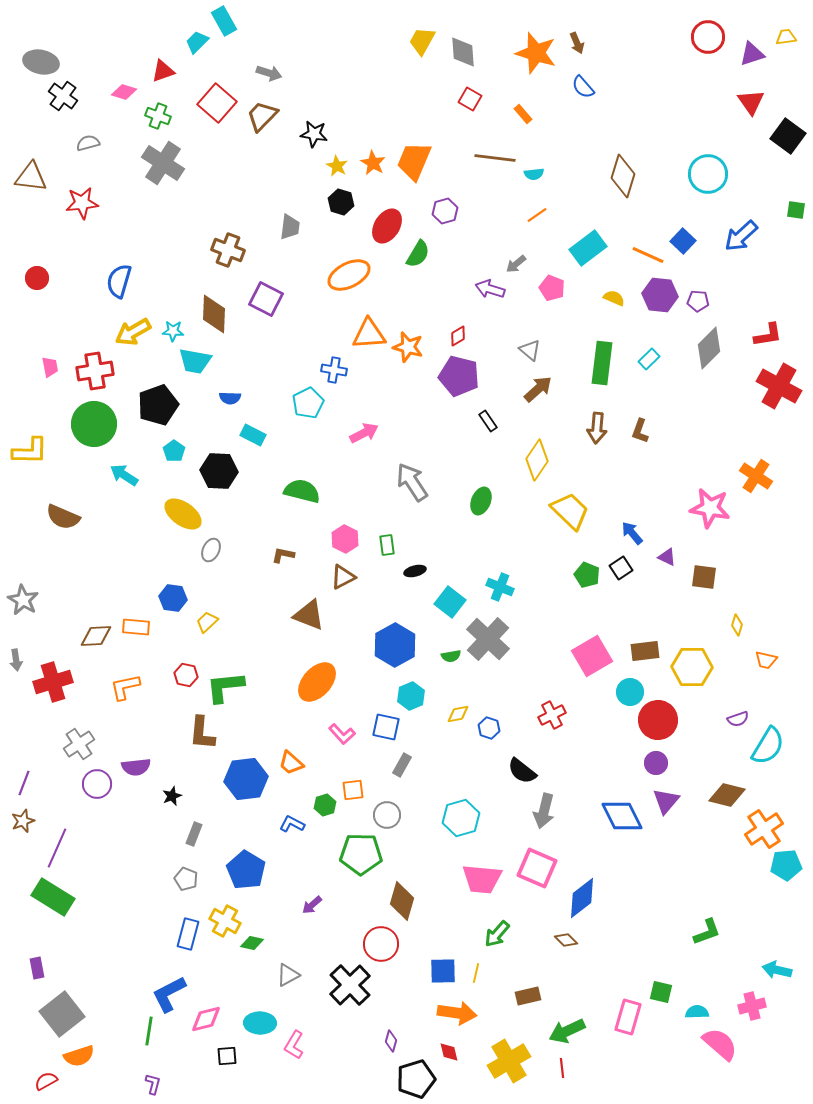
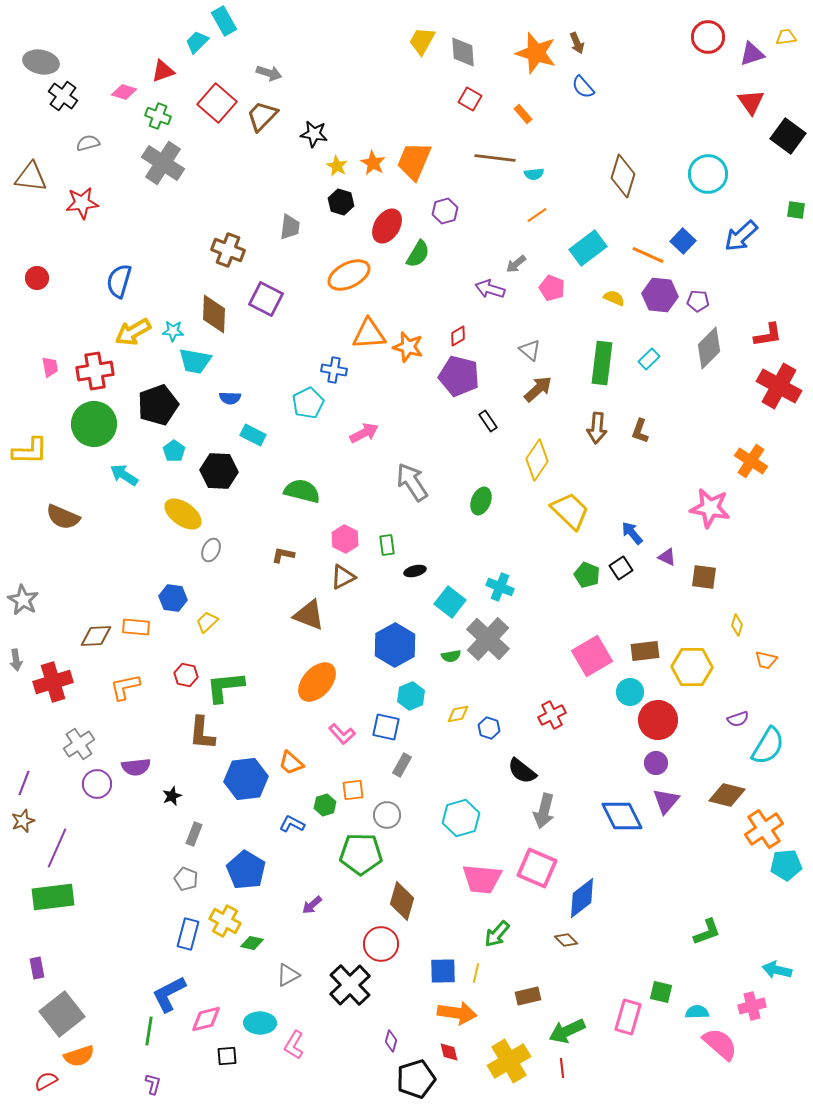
orange cross at (756, 476): moved 5 px left, 15 px up
green rectangle at (53, 897): rotated 39 degrees counterclockwise
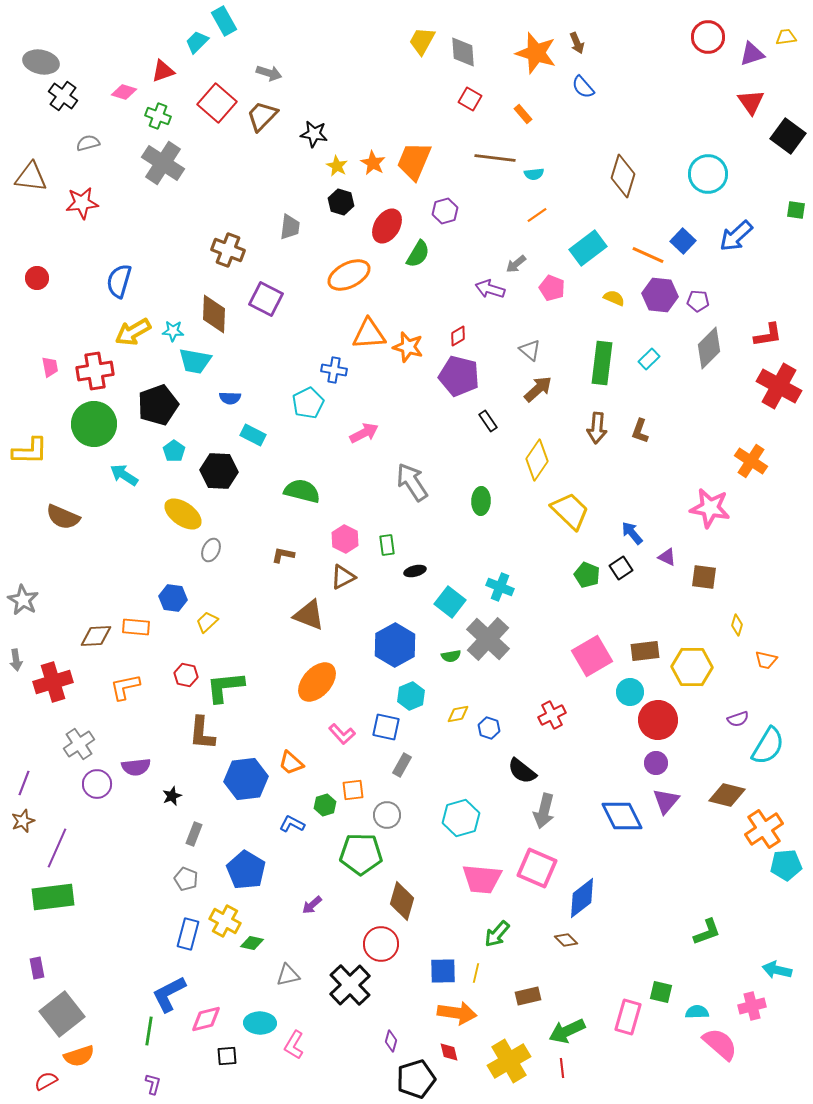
blue arrow at (741, 236): moved 5 px left
green ellipse at (481, 501): rotated 20 degrees counterclockwise
gray triangle at (288, 975): rotated 15 degrees clockwise
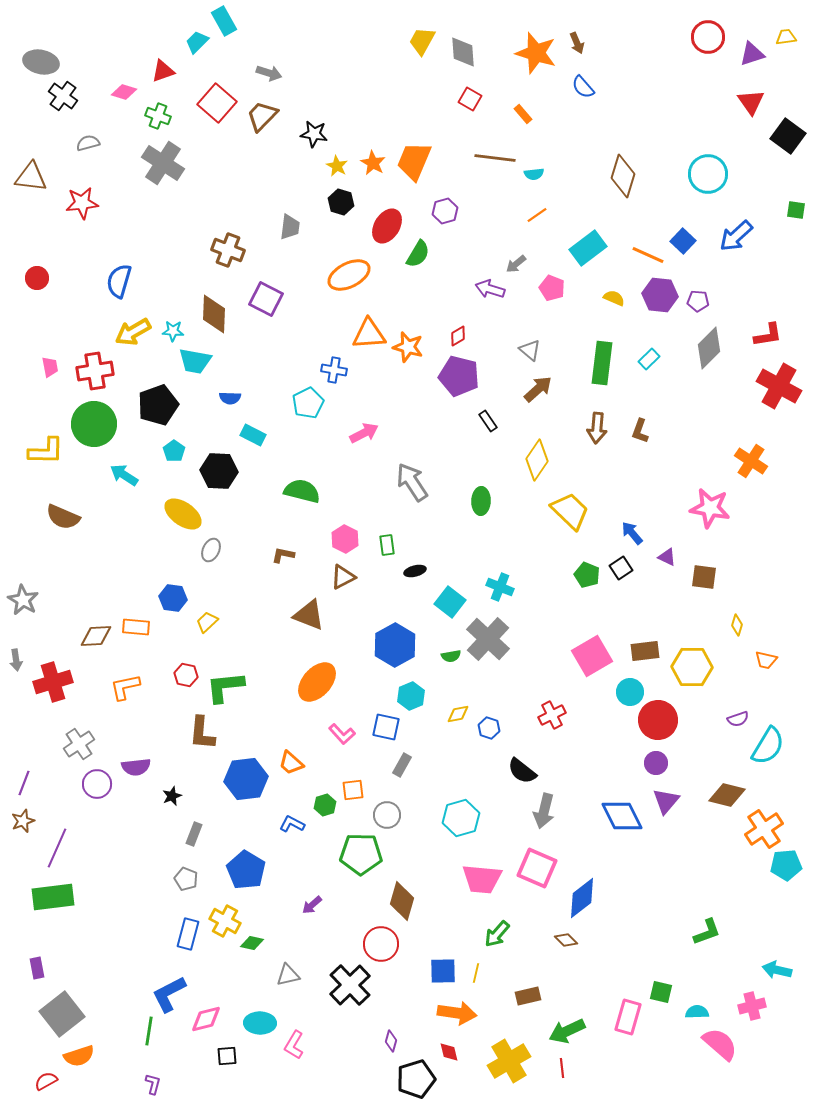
yellow L-shape at (30, 451): moved 16 px right
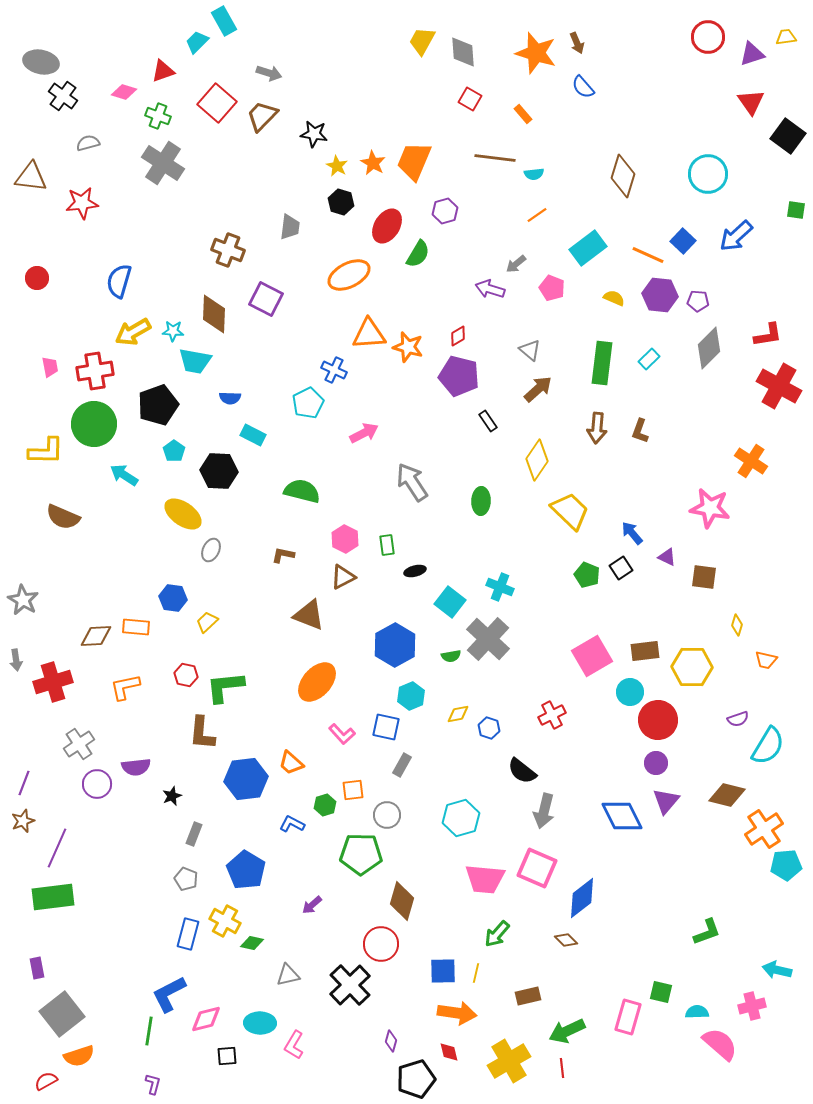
blue cross at (334, 370): rotated 15 degrees clockwise
pink trapezoid at (482, 879): moved 3 px right
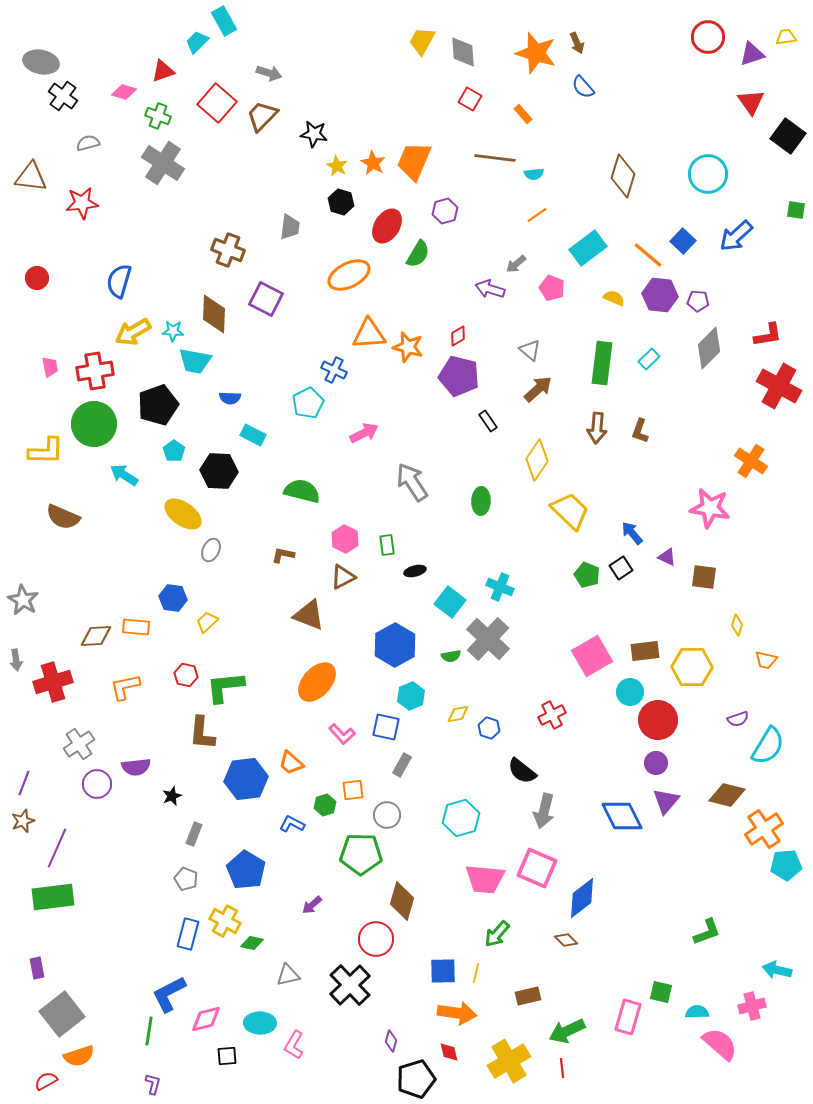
orange line at (648, 255): rotated 16 degrees clockwise
red circle at (381, 944): moved 5 px left, 5 px up
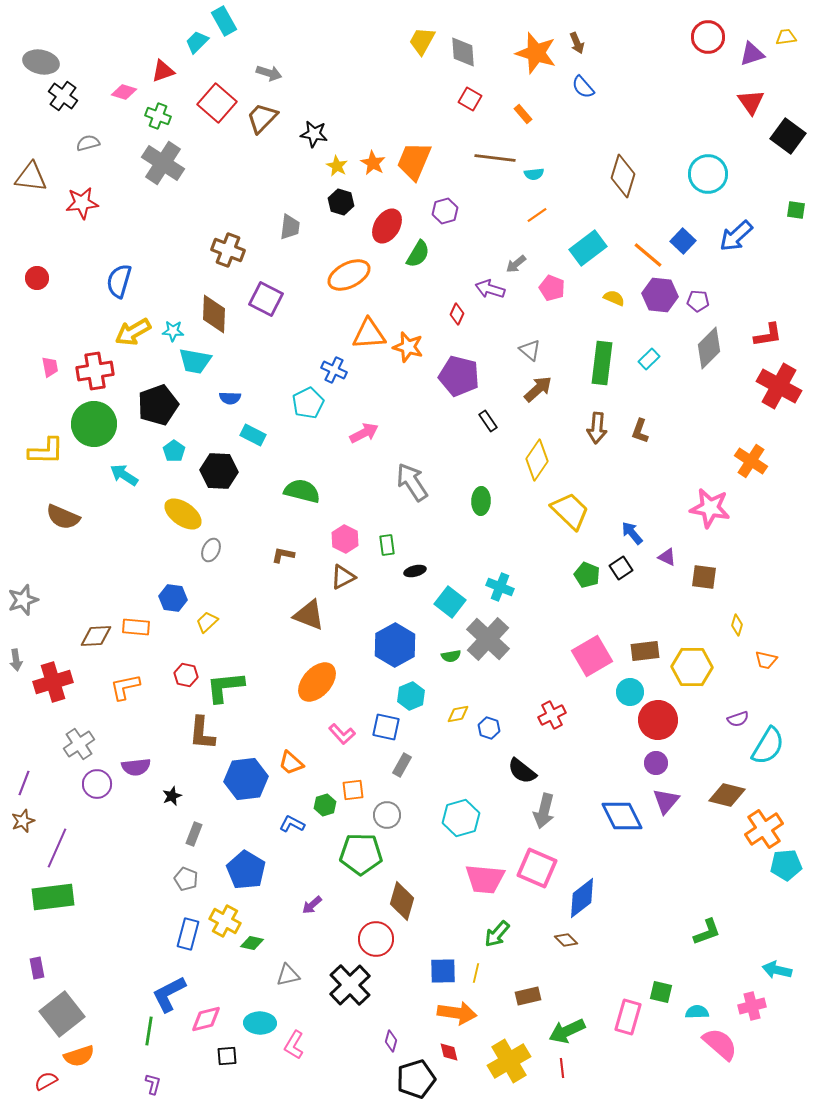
brown trapezoid at (262, 116): moved 2 px down
red diamond at (458, 336): moved 1 px left, 22 px up; rotated 35 degrees counterclockwise
gray star at (23, 600): rotated 24 degrees clockwise
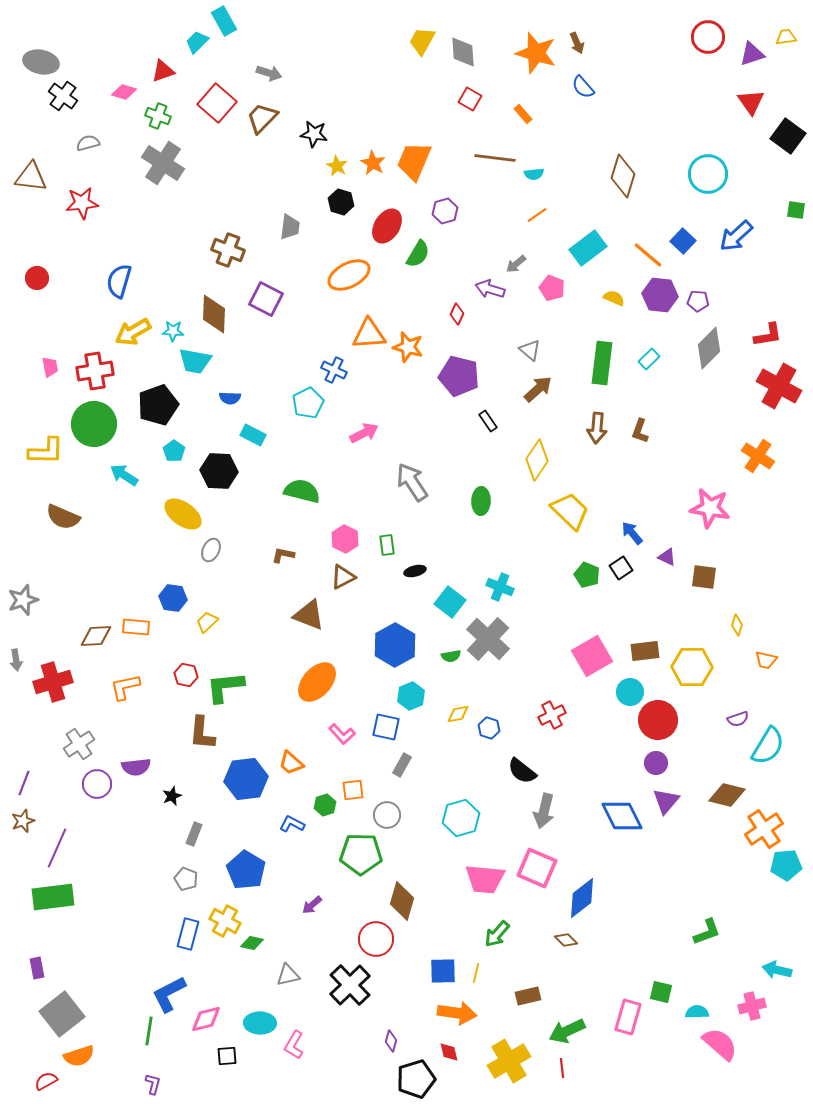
orange cross at (751, 461): moved 7 px right, 5 px up
